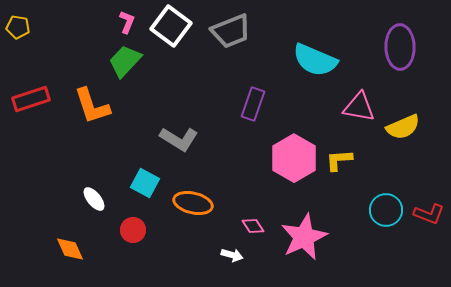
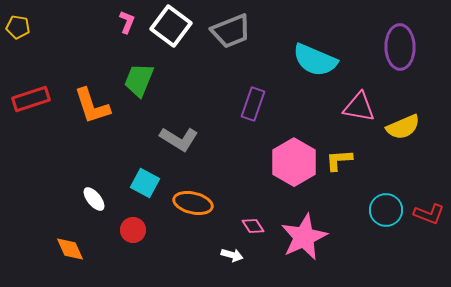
green trapezoid: moved 14 px right, 19 px down; rotated 21 degrees counterclockwise
pink hexagon: moved 4 px down
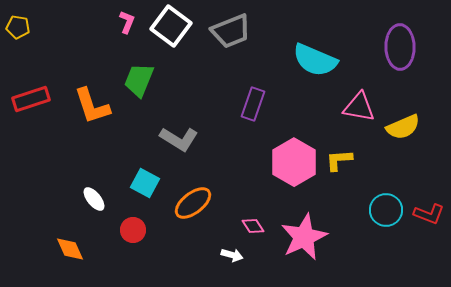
orange ellipse: rotated 51 degrees counterclockwise
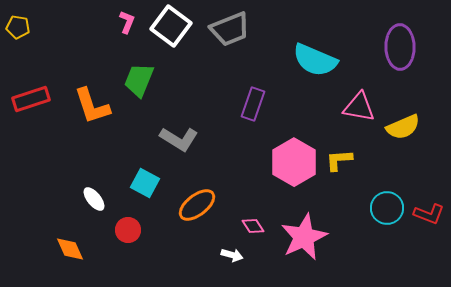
gray trapezoid: moved 1 px left, 2 px up
orange ellipse: moved 4 px right, 2 px down
cyan circle: moved 1 px right, 2 px up
red circle: moved 5 px left
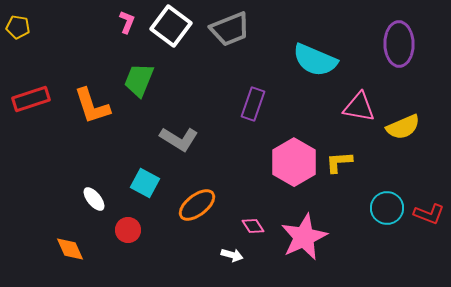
purple ellipse: moved 1 px left, 3 px up
yellow L-shape: moved 2 px down
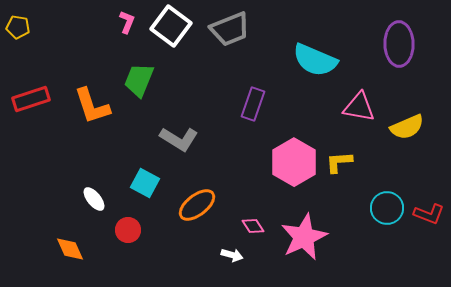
yellow semicircle: moved 4 px right
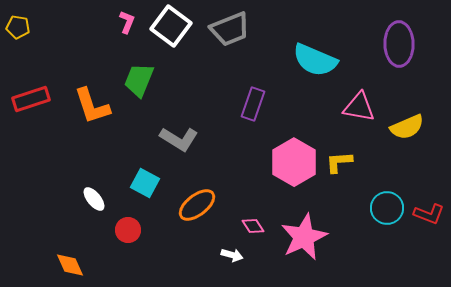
orange diamond: moved 16 px down
